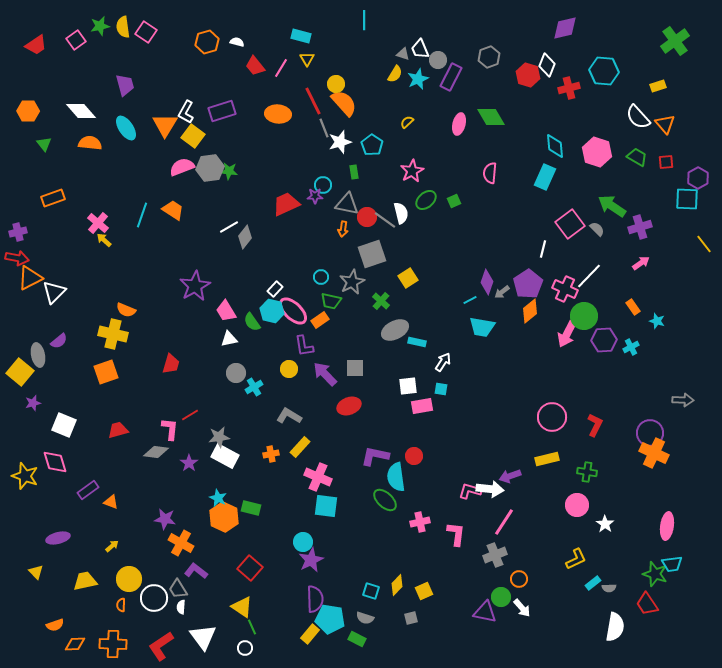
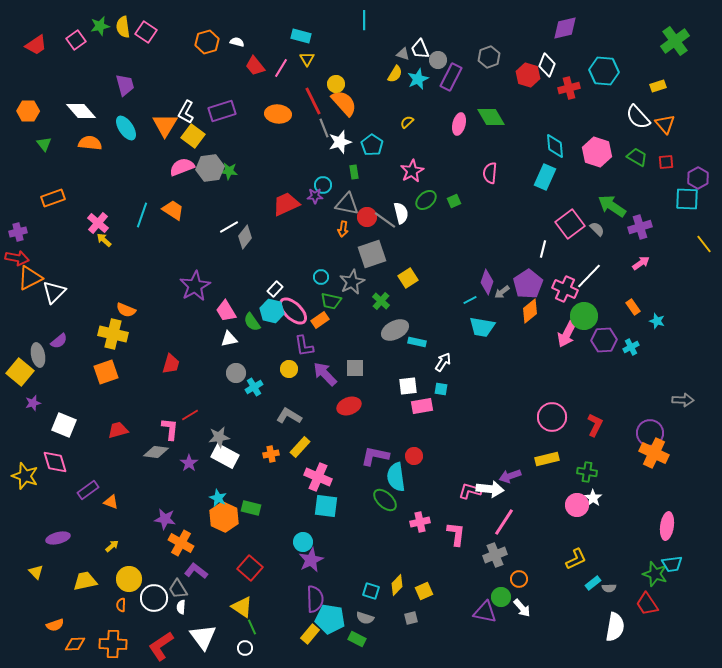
white star at (605, 524): moved 12 px left, 26 px up
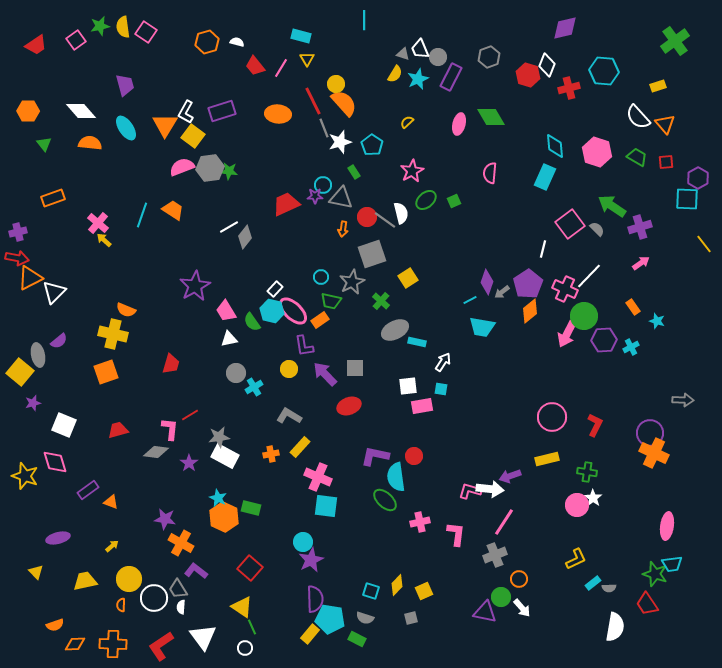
gray circle at (438, 60): moved 3 px up
green rectangle at (354, 172): rotated 24 degrees counterclockwise
gray triangle at (347, 204): moved 6 px left, 6 px up
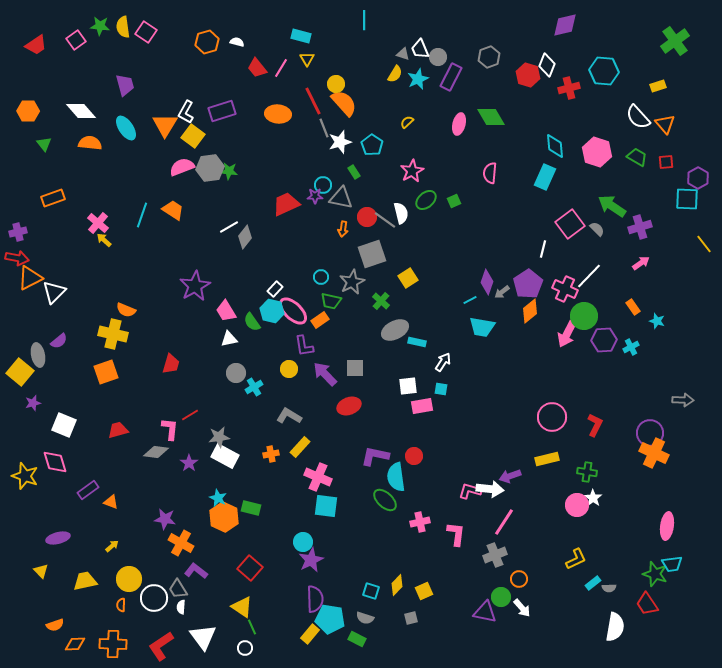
green star at (100, 26): rotated 18 degrees clockwise
purple diamond at (565, 28): moved 3 px up
red trapezoid at (255, 66): moved 2 px right, 2 px down
yellow triangle at (36, 572): moved 5 px right, 1 px up
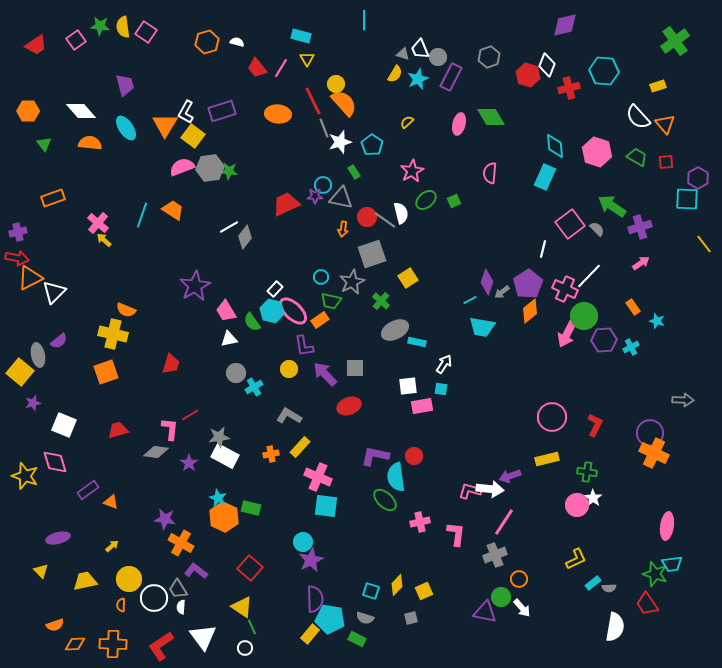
white arrow at (443, 362): moved 1 px right, 2 px down
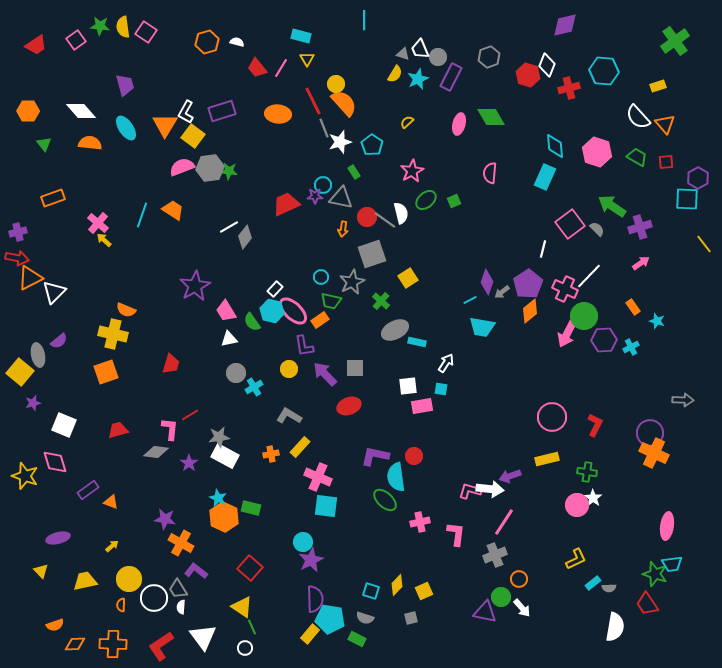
white arrow at (444, 364): moved 2 px right, 1 px up
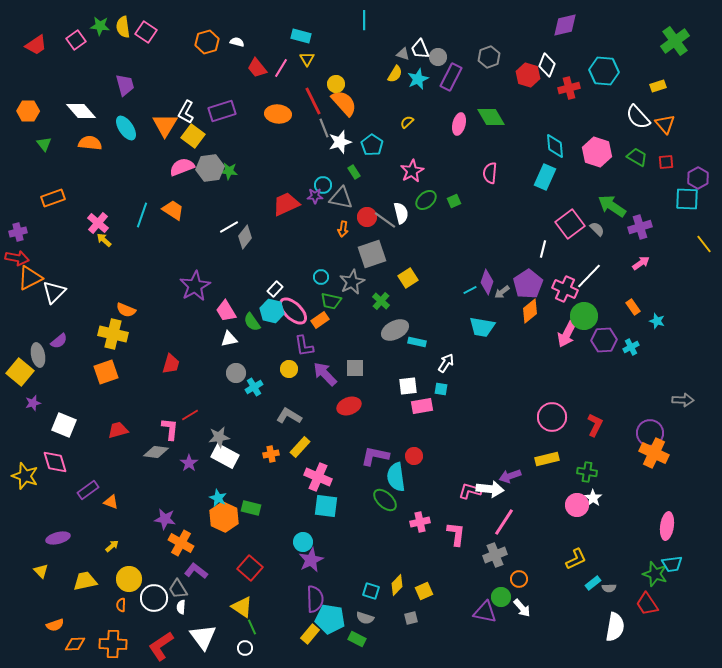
cyan line at (470, 300): moved 10 px up
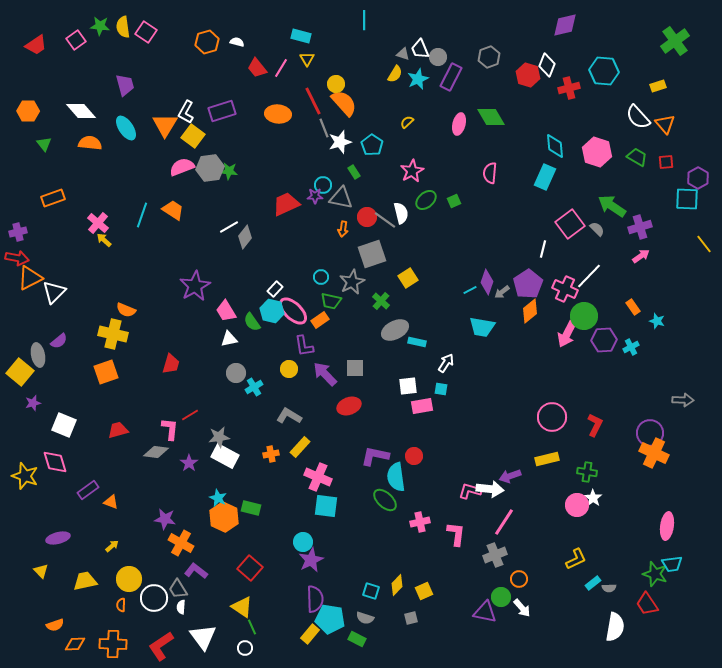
pink arrow at (641, 263): moved 7 px up
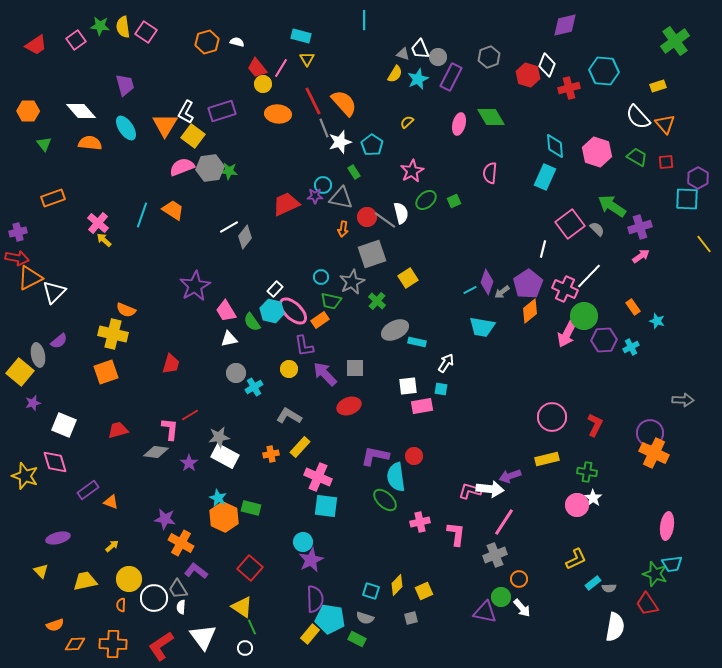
yellow circle at (336, 84): moved 73 px left
green cross at (381, 301): moved 4 px left
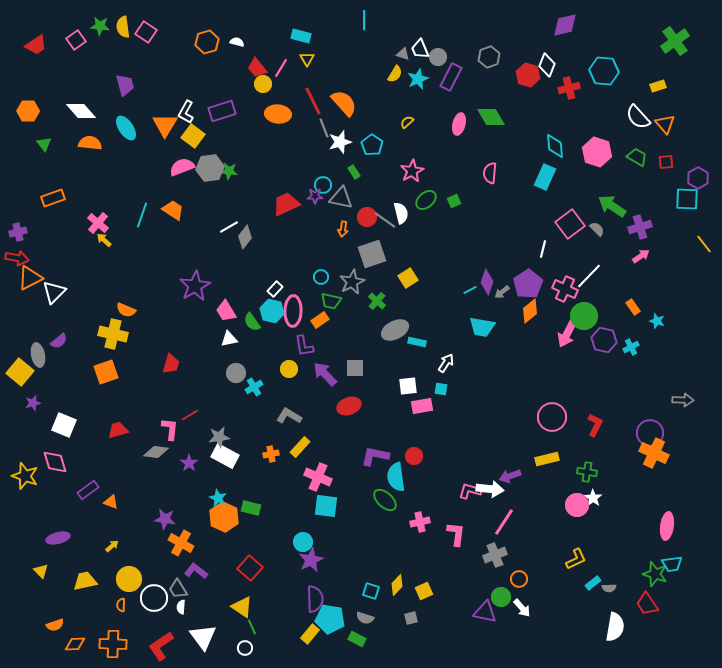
pink ellipse at (293, 311): rotated 48 degrees clockwise
purple hexagon at (604, 340): rotated 15 degrees clockwise
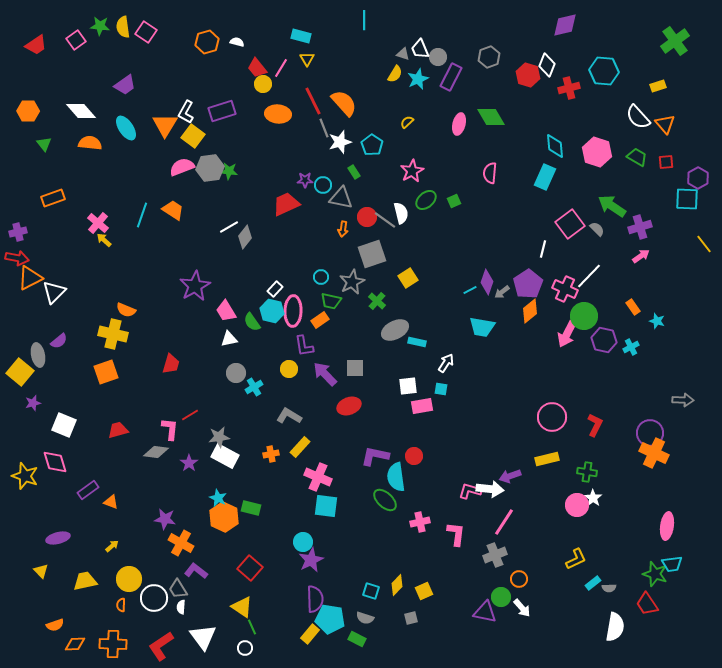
purple trapezoid at (125, 85): rotated 70 degrees clockwise
purple star at (315, 196): moved 10 px left, 16 px up
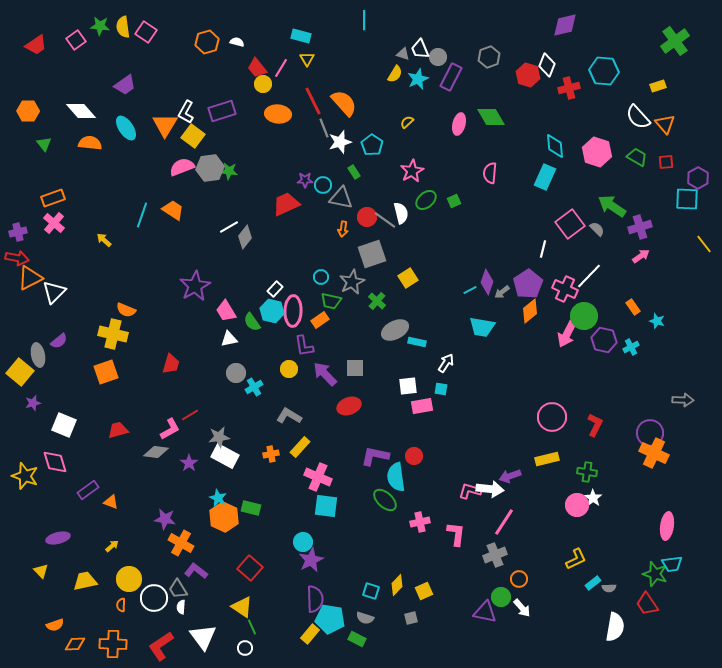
pink cross at (98, 223): moved 44 px left
pink L-shape at (170, 429): rotated 55 degrees clockwise
